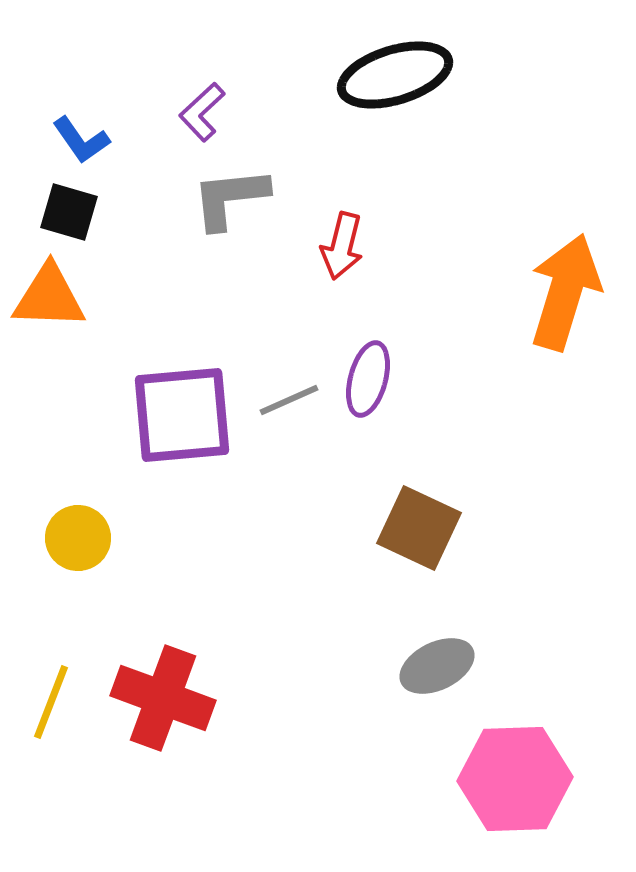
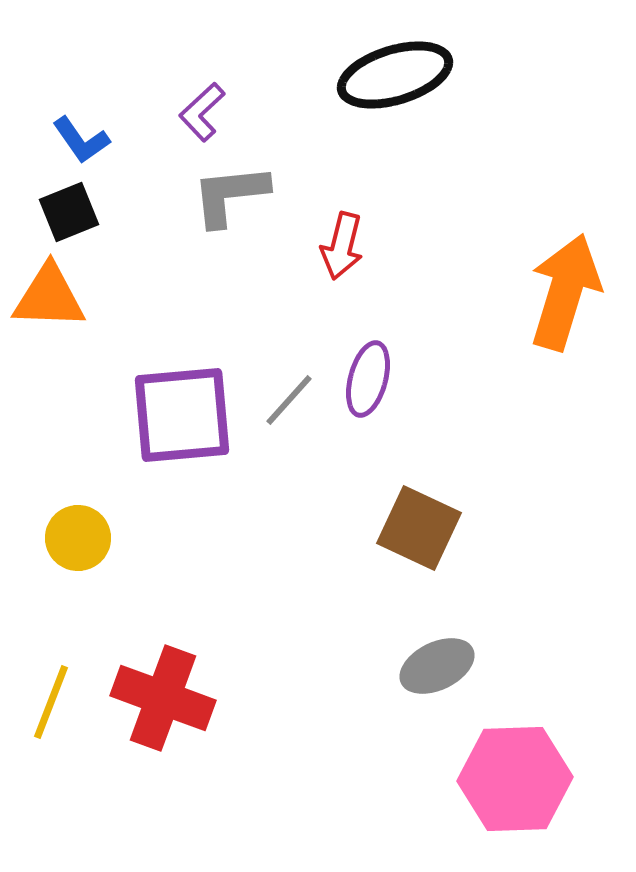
gray L-shape: moved 3 px up
black square: rotated 38 degrees counterclockwise
gray line: rotated 24 degrees counterclockwise
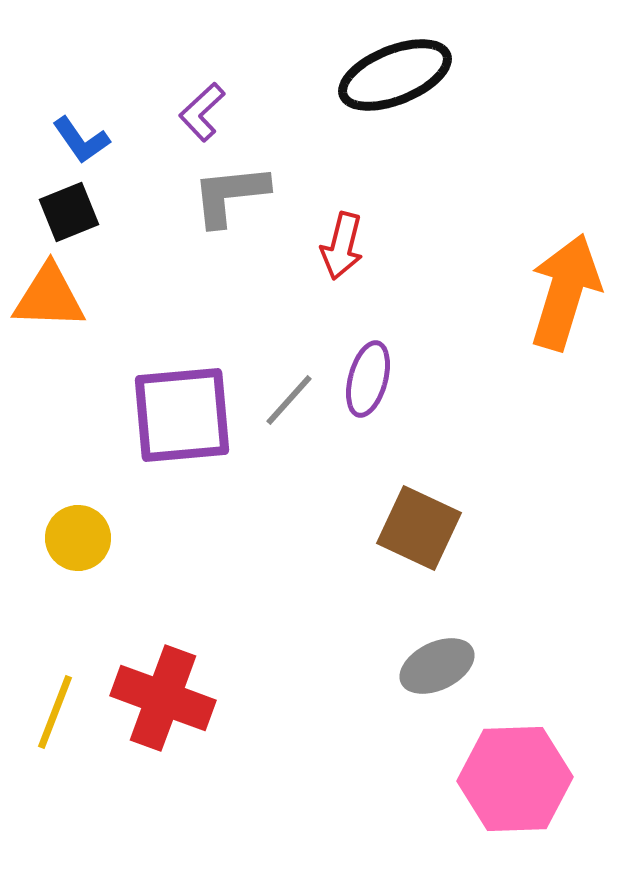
black ellipse: rotated 5 degrees counterclockwise
yellow line: moved 4 px right, 10 px down
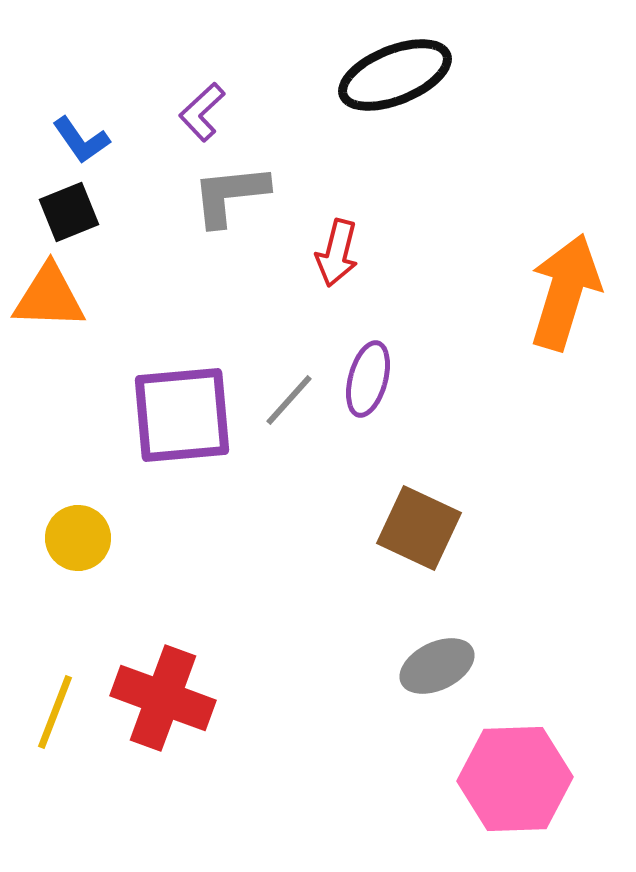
red arrow: moved 5 px left, 7 px down
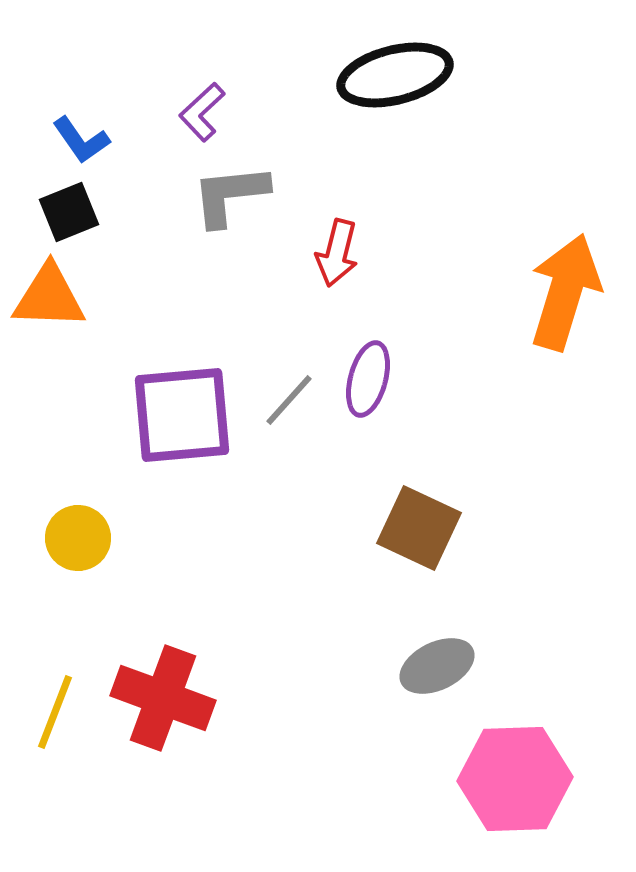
black ellipse: rotated 8 degrees clockwise
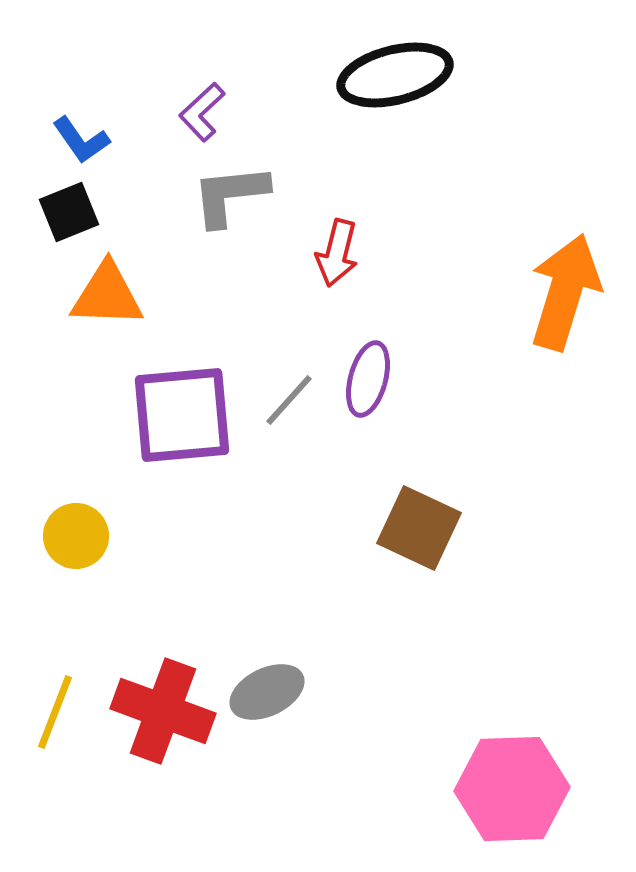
orange triangle: moved 58 px right, 2 px up
yellow circle: moved 2 px left, 2 px up
gray ellipse: moved 170 px left, 26 px down
red cross: moved 13 px down
pink hexagon: moved 3 px left, 10 px down
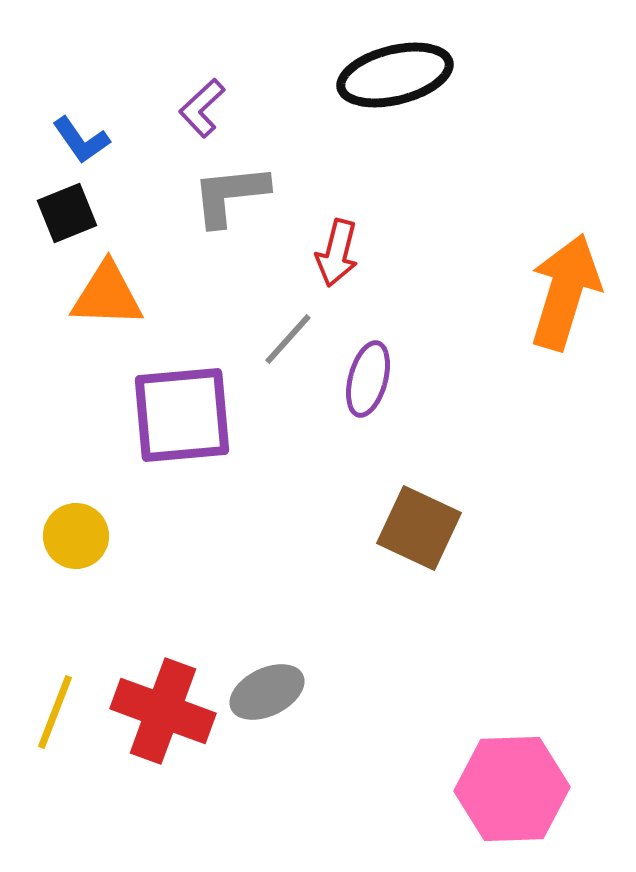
purple L-shape: moved 4 px up
black square: moved 2 px left, 1 px down
gray line: moved 1 px left, 61 px up
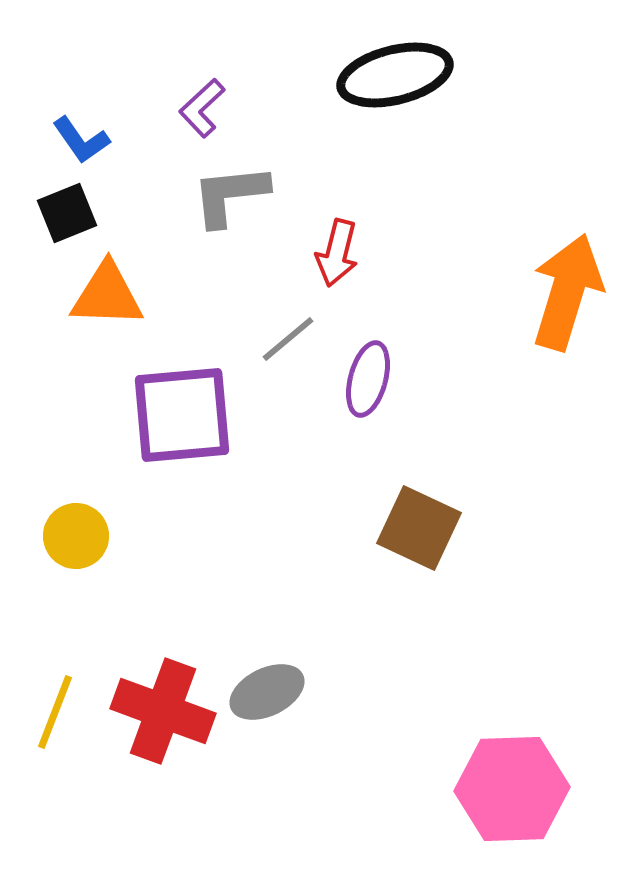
orange arrow: moved 2 px right
gray line: rotated 8 degrees clockwise
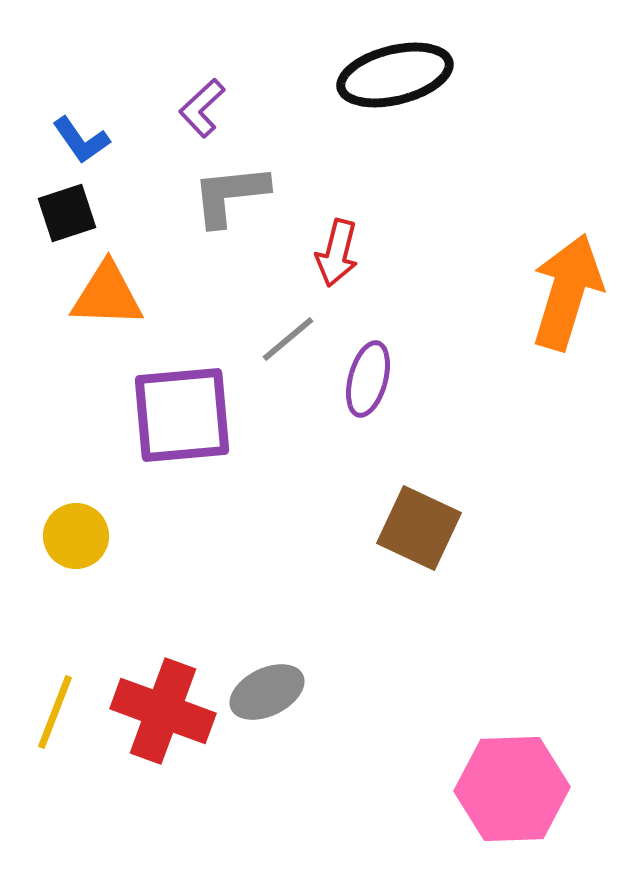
black square: rotated 4 degrees clockwise
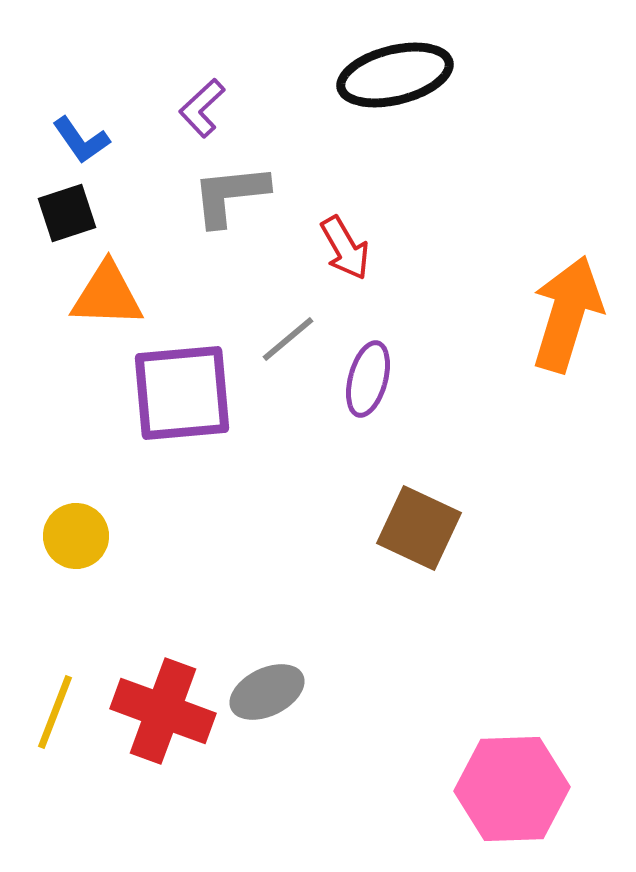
red arrow: moved 8 px right, 5 px up; rotated 44 degrees counterclockwise
orange arrow: moved 22 px down
purple square: moved 22 px up
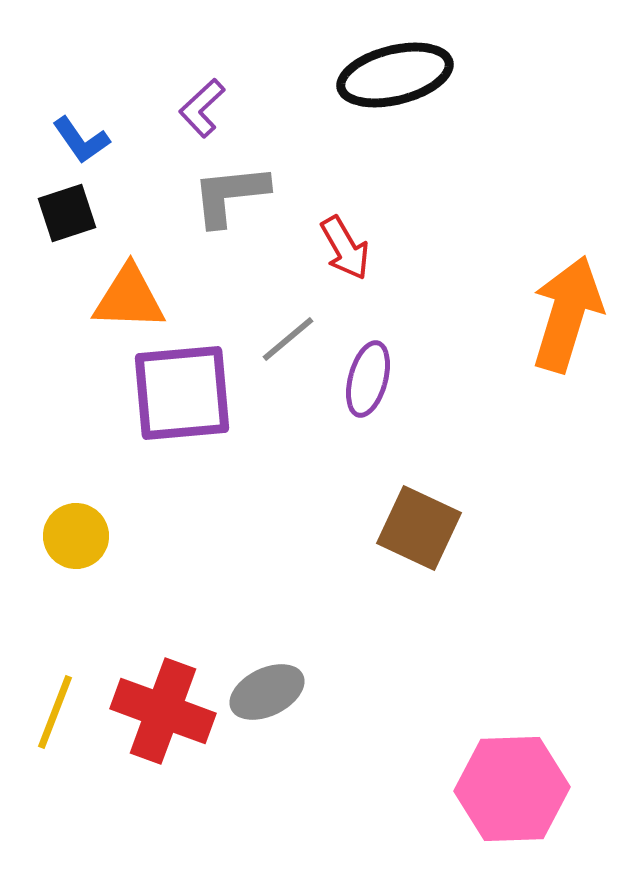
orange triangle: moved 22 px right, 3 px down
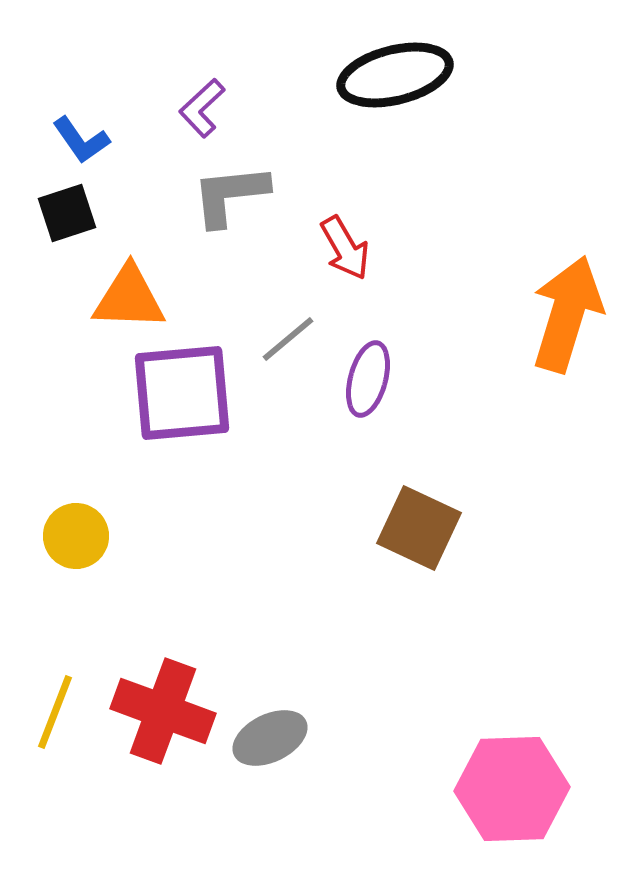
gray ellipse: moved 3 px right, 46 px down
